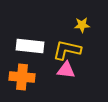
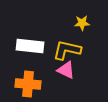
yellow star: moved 2 px up
pink triangle: rotated 18 degrees clockwise
orange cross: moved 6 px right, 7 px down
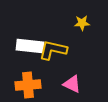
yellow L-shape: moved 14 px left
pink triangle: moved 6 px right, 14 px down
orange cross: moved 1 px down; rotated 10 degrees counterclockwise
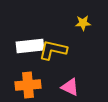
yellow star: moved 1 px right
white rectangle: rotated 12 degrees counterclockwise
pink triangle: moved 2 px left, 3 px down
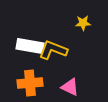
white rectangle: rotated 16 degrees clockwise
yellow L-shape: rotated 8 degrees clockwise
orange cross: moved 2 px right, 2 px up
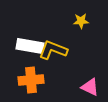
yellow star: moved 2 px left, 2 px up
orange cross: moved 1 px right, 3 px up
pink triangle: moved 20 px right
